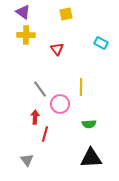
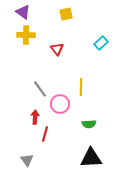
cyan rectangle: rotated 72 degrees counterclockwise
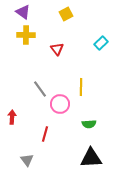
yellow square: rotated 16 degrees counterclockwise
red arrow: moved 23 px left
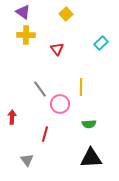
yellow square: rotated 16 degrees counterclockwise
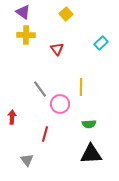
black triangle: moved 4 px up
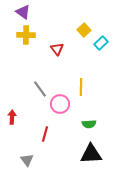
yellow square: moved 18 px right, 16 px down
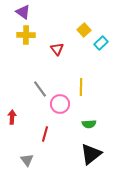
black triangle: rotated 35 degrees counterclockwise
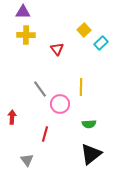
purple triangle: rotated 35 degrees counterclockwise
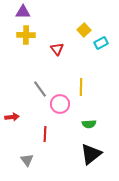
cyan rectangle: rotated 16 degrees clockwise
red arrow: rotated 80 degrees clockwise
red line: rotated 14 degrees counterclockwise
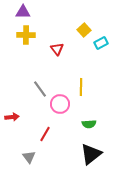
red line: rotated 28 degrees clockwise
gray triangle: moved 2 px right, 3 px up
